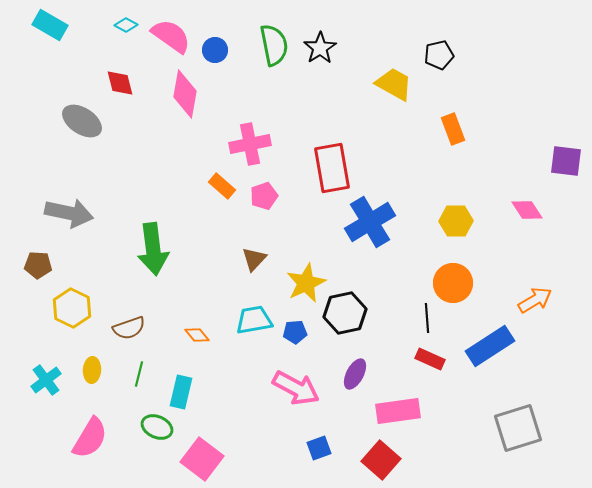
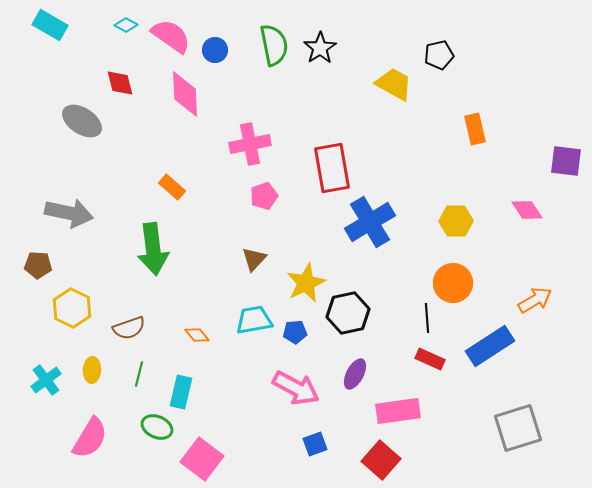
pink diamond at (185, 94): rotated 12 degrees counterclockwise
orange rectangle at (453, 129): moved 22 px right; rotated 8 degrees clockwise
orange rectangle at (222, 186): moved 50 px left, 1 px down
black hexagon at (345, 313): moved 3 px right
blue square at (319, 448): moved 4 px left, 4 px up
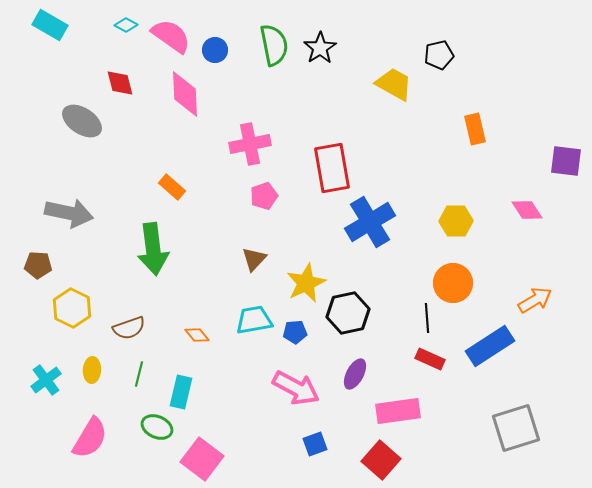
gray square at (518, 428): moved 2 px left
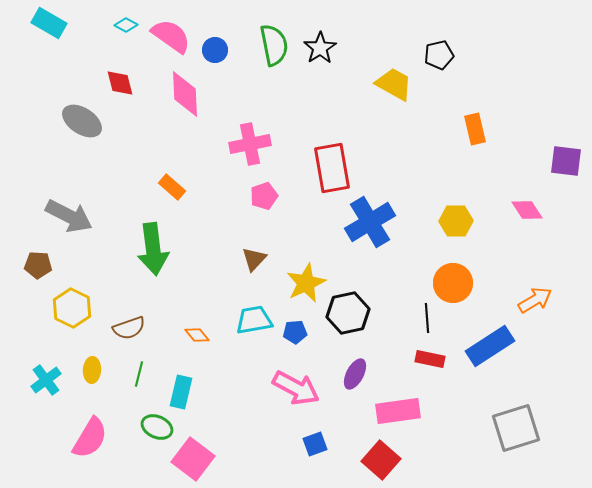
cyan rectangle at (50, 25): moved 1 px left, 2 px up
gray arrow at (69, 213): moved 3 px down; rotated 15 degrees clockwise
red rectangle at (430, 359): rotated 12 degrees counterclockwise
pink square at (202, 459): moved 9 px left
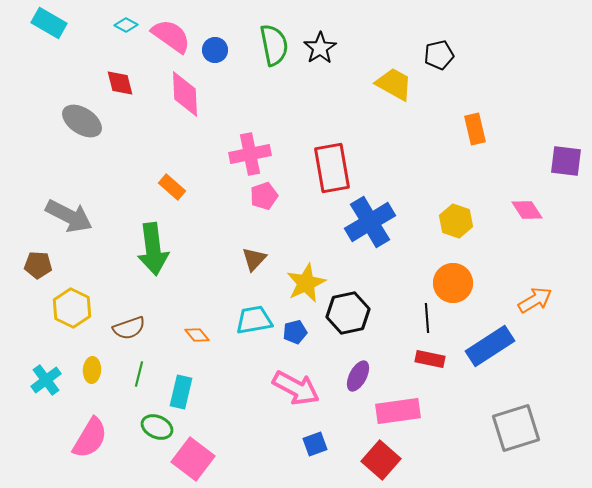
pink cross at (250, 144): moved 10 px down
yellow hexagon at (456, 221): rotated 20 degrees clockwise
blue pentagon at (295, 332): rotated 10 degrees counterclockwise
purple ellipse at (355, 374): moved 3 px right, 2 px down
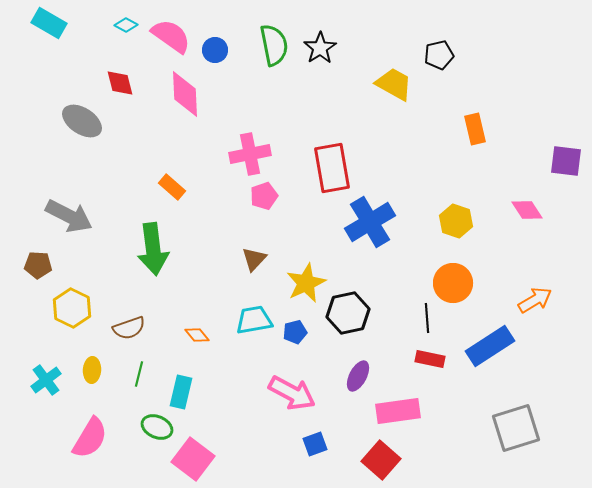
pink arrow at (296, 388): moved 4 px left, 5 px down
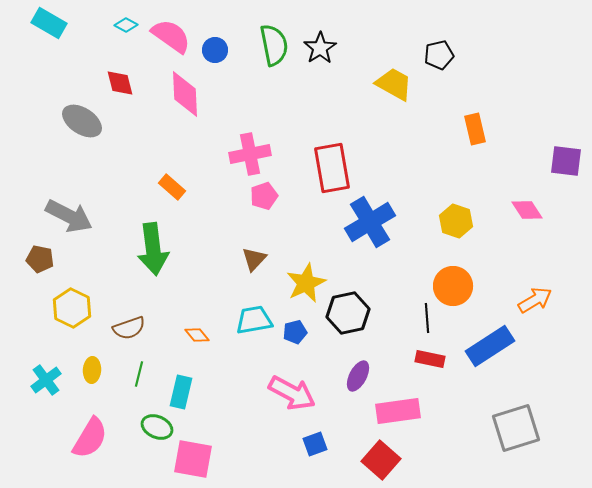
brown pentagon at (38, 265): moved 2 px right, 6 px up; rotated 8 degrees clockwise
orange circle at (453, 283): moved 3 px down
pink square at (193, 459): rotated 27 degrees counterclockwise
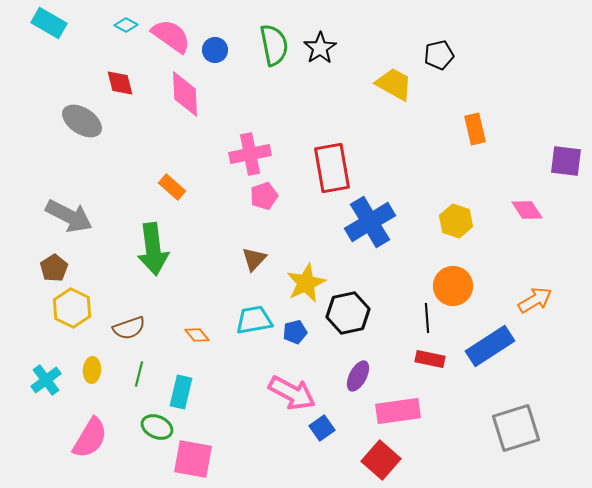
brown pentagon at (40, 259): moved 14 px right, 9 px down; rotated 28 degrees clockwise
blue square at (315, 444): moved 7 px right, 16 px up; rotated 15 degrees counterclockwise
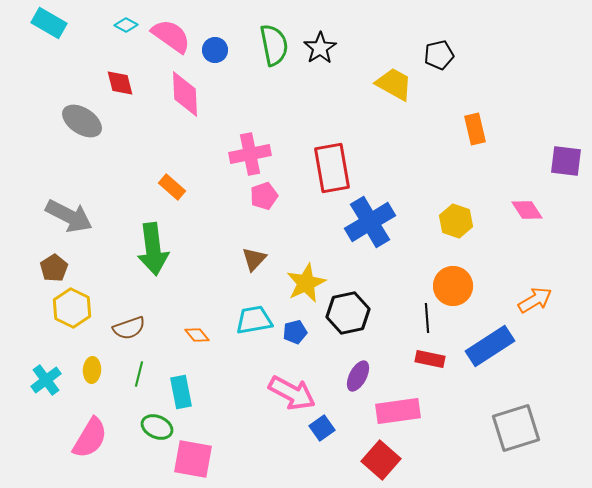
cyan rectangle at (181, 392): rotated 24 degrees counterclockwise
